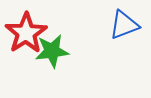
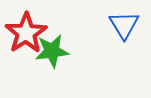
blue triangle: rotated 40 degrees counterclockwise
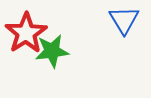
blue triangle: moved 5 px up
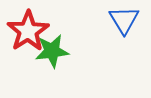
red star: moved 2 px right, 2 px up
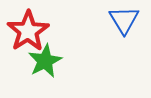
green star: moved 7 px left, 10 px down; rotated 20 degrees counterclockwise
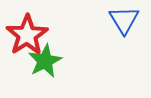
red star: moved 1 px left, 4 px down
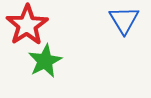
red star: moved 10 px up
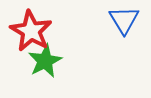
red star: moved 4 px right, 6 px down; rotated 9 degrees counterclockwise
